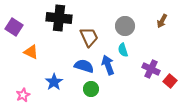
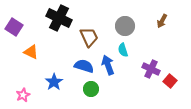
black cross: rotated 20 degrees clockwise
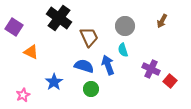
black cross: rotated 10 degrees clockwise
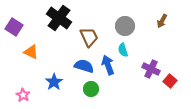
pink star: rotated 16 degrees counterclockwise
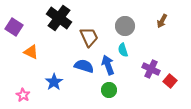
green circle: moved 18 px right, 1 px down
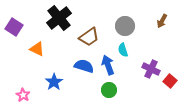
black cross: rotated 15 degrees clockwise
brown trapezoid: rotated 80 degrees clockwise
orange triangle: moved 6 px right, 3 px up
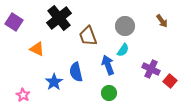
brown arrow: rotated 64 degrees counterclockwise
purple square: moved 5 px up
brown trapezoid: moved 1 px left, 1 px up; rotated 105 degrees clockwise
cyan semicircle: rotated 128 degrees counterclockwise
blue semicircle: moved 8 px left, 6 px down; rotated 120 degrees counterclockwise
green circle: moved 3 px down
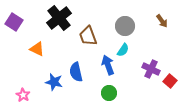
blue star: rotated 24 degrees counterclockwise
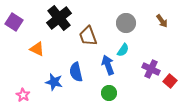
gray circle: moved 1 px right, 3 px up
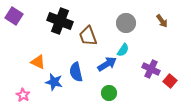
black cross: moved 1 px right, 3 px down; rotated 30 degrees counterclockwise
purple square: moved 6 px up
orange triangle: moved 1 px right, 13 px down
blue arrow: moved 1 px left, 1 px up; rotated 78 degrees clockwise
